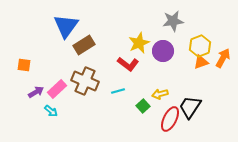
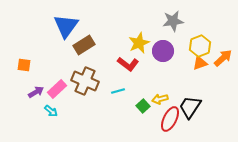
orange arrow: rotated 18 degrees clockwise
orange triangle: moved 1 px left, 1 px down
yellow arrow: moved 5 px down
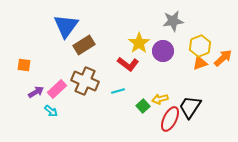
yellow star: rotated 10 degrees counterclockwise
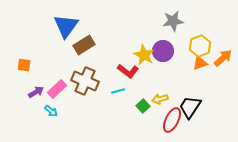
yellow star: moved 5 px right, 12 px down; rotated 10 degrees counterclockwise
red L-shape: moved 7 px down
red ellipse: moved 2 px right, 1 px down
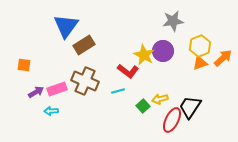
pink rectangle: rotated 24 degrees clockwise
cyan arrow: rotated 136 degrees clockwise
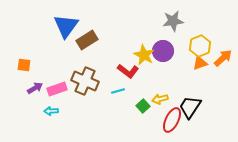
brown rectangle: moved 3 px right, 5 px up
purple arrow: moved 1 px left, 4 px up
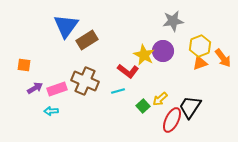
orange arrow: rotated 96 degrees clockwise
yellow arrow: rotated 28 degrees counterclockwise
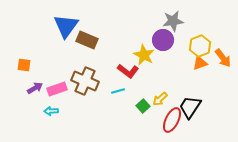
brown rectangle: rotated 55 degrees clockwise
purple circle: moved 11 px up
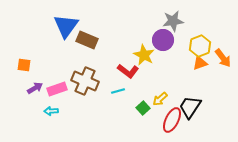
green square: moved 2 px down
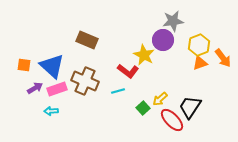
blue triangle: moved 14 px left, 40 px down; rotated 24 degrees counterclockwise
yellow hexagon: moved 1 px left, 1 px up
red ellipse: rotated 70 degrees counterclockwise
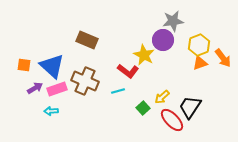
yellow arrow: moved 2 px right, 2 px up
